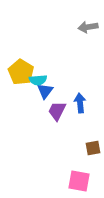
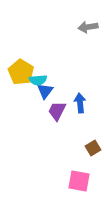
brown square: rotated 21 degrees counterclockwise
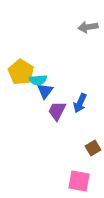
blue arrow: rotated 150 degrees counterclockwise
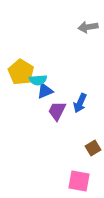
blue triangle: rotated 30 degrees clockwise
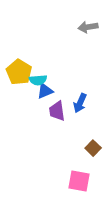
yellow pentagon: moved 2 px left
purple trapezoid: rotated 35 degrees counterclockwise
brown square: rotated 14 degrees counterclockwise
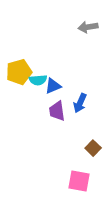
yellow pentagon: rotated 25 degrees clockwise
blue triangle: moved 8 px right, 5 px up
